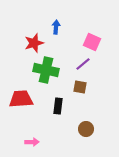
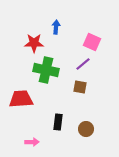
red star: rotated 18 degrees clockwise
black rectangle: moved 16 px down
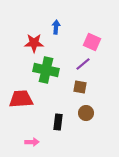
brown circle: moved 16 px up
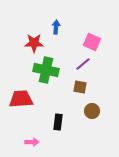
brown circle: moved 6 px right, 2 px up
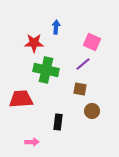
brown square: moved 2 px down
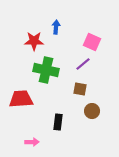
red star: moved 2 px up
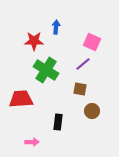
green cross: rotated 20 degrees clockwise
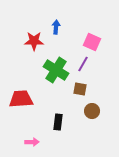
purple line: rotated 21 degrees counterclockwise
green cross: moved 10 px right
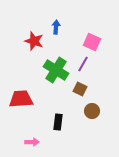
red star: rotated 18 degrees clockwise
brown square: rotated 16 degrees clockwise
